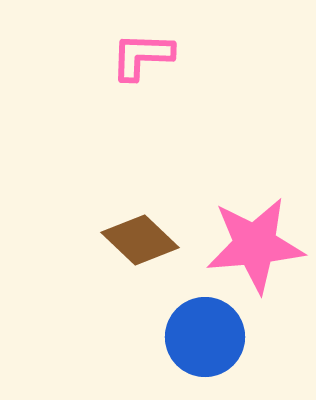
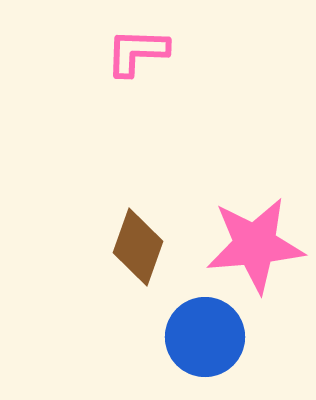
pink L-shape: moved 5 px left, 4 px up
brown diamond: moved 2 px left, 7 px down; rotated 66 degrees clockwise
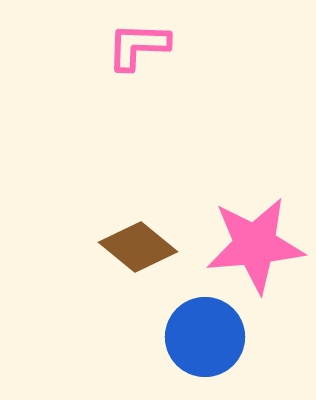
pink L-shape: moved 1 px right, 6 px up
brown diamond: rotated 70 degrees counterclockwise
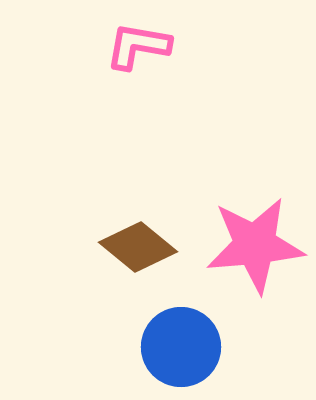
pink L-shape: rotated 8 degrees clockwise
blue circle: moved 24 px left, 10 px down
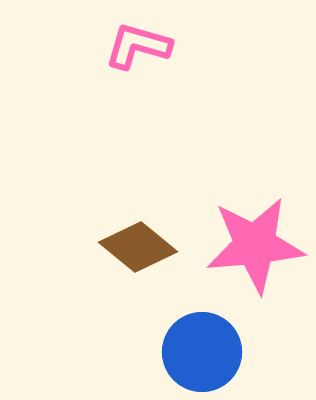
pink L-shape: rotated 6 degrees clockwise
blue circle: moved 21 px right, 5 px down
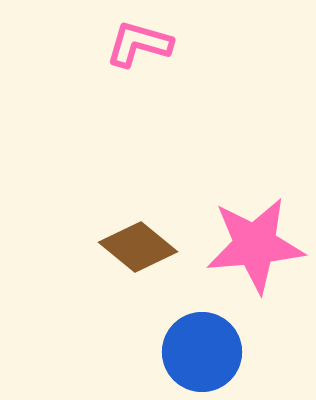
pink L-shape: moved 1 px right, 2 px up
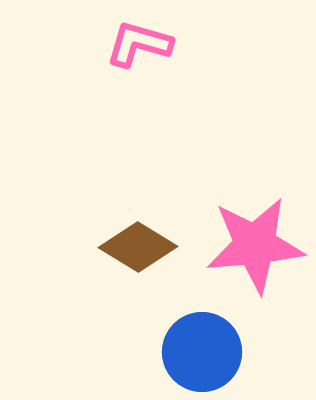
brown diamond: rotated 8 degrees counterclockwise
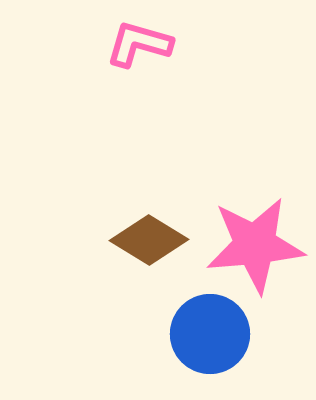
brown diamond: moved 11 px right, 7 px up
blue circle: moved 8 px right, 18 px up
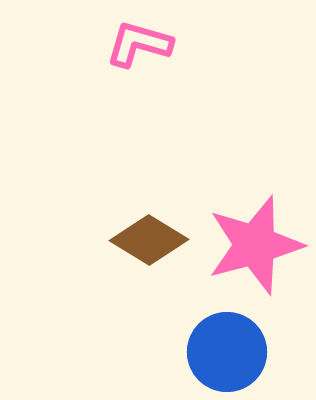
pink star: rotated 10 degrees counterclockwise
blue circle: moved 17 px right, 18 px down
